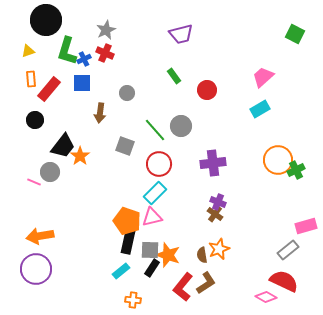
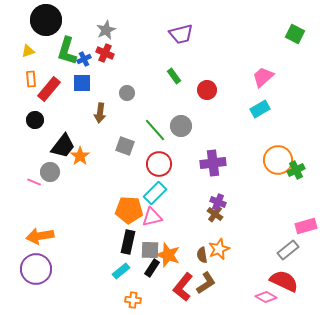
orange pentagon at (127, 221): moved 2 px right, 11 px up; rotated 16 degrees counterclockwise
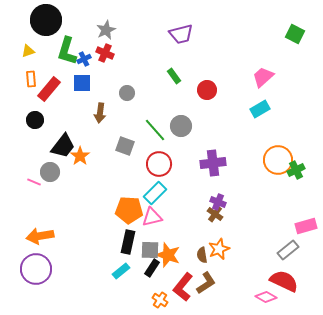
orange cross at (133, 300): moved 27 px right; rotated 28 degrees clockwise
